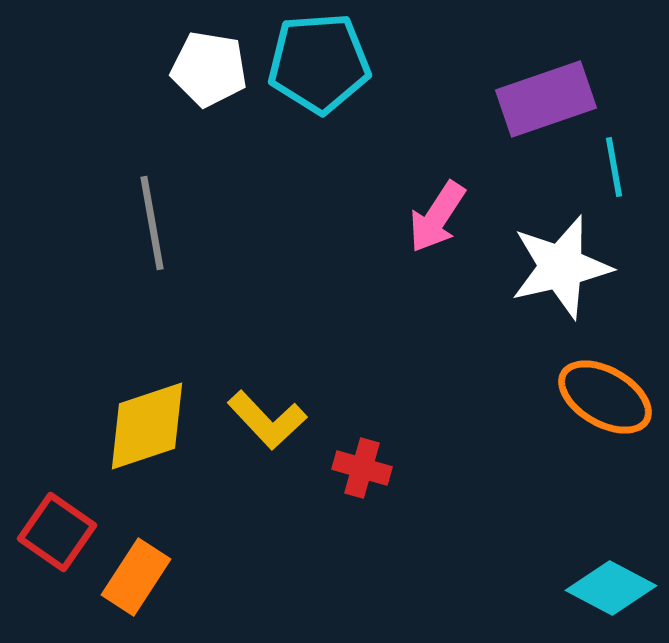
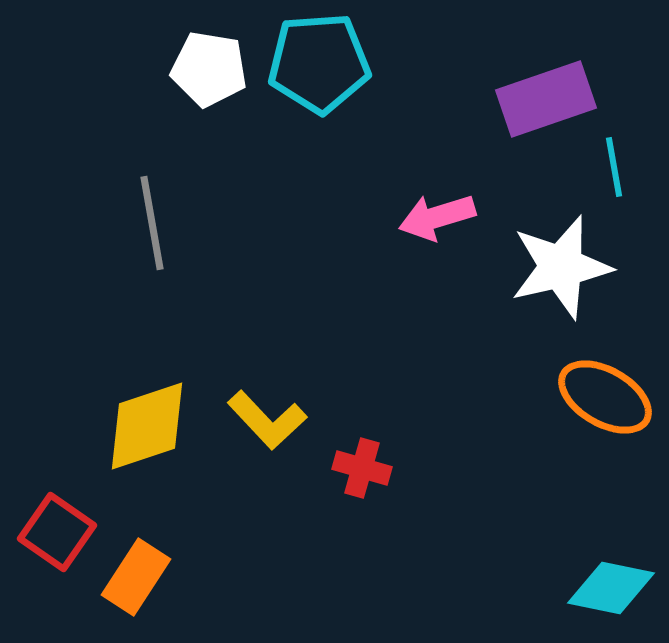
pink arrow: rotated 40 degrees clockwise
cyan diamond: rotated 16 degrees counterclockwise
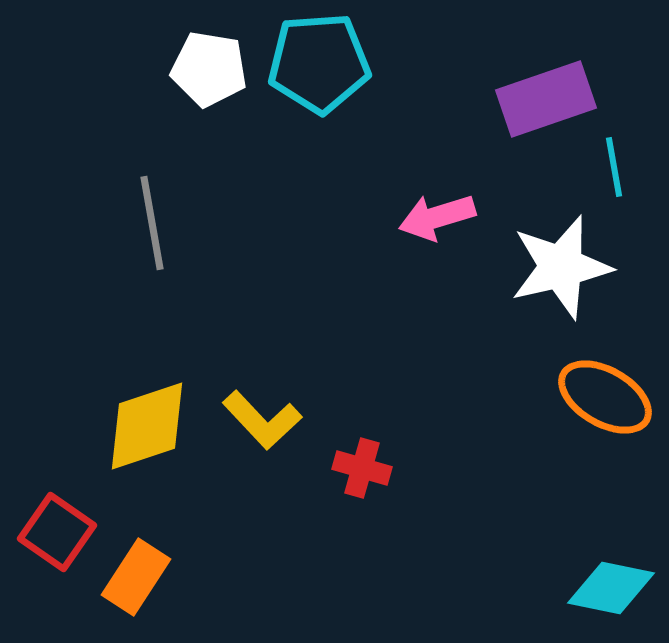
yellow L-shape: moved 5 px left
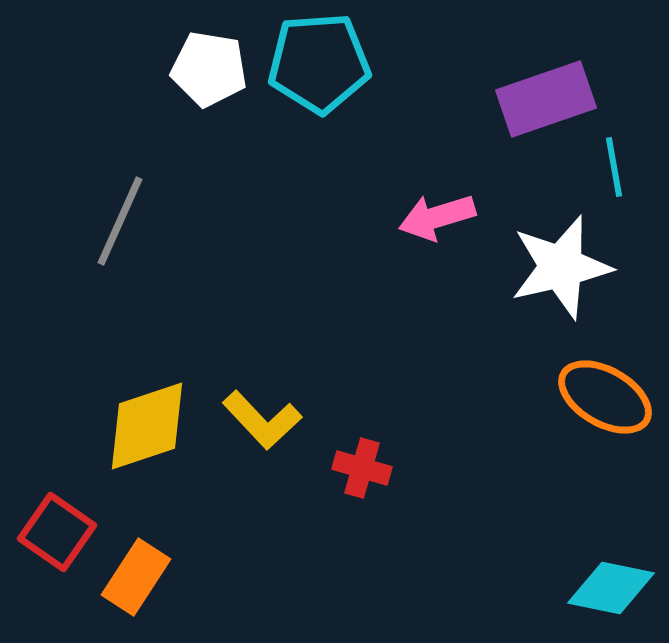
gray line: moved 32 px left, 2 px up; rotated 34 degrees clockwise
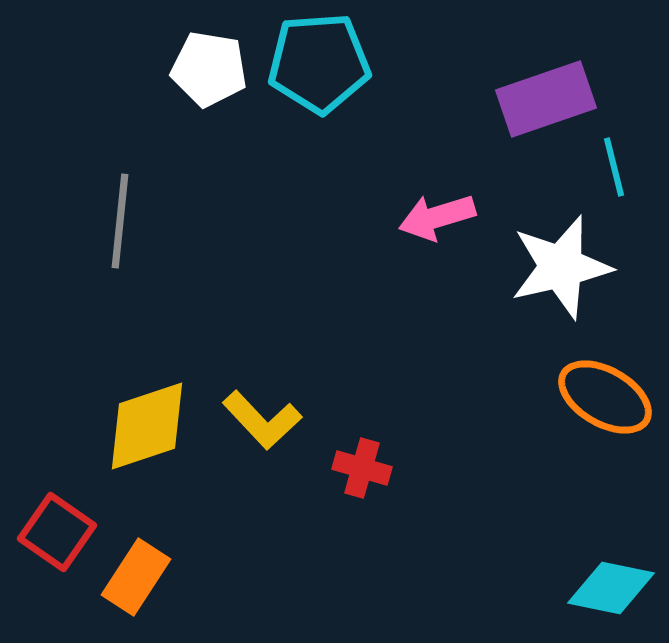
cyan line: rotated 4 degrees counterclockwise
gray line: rotated 18 degrees counterclockwise
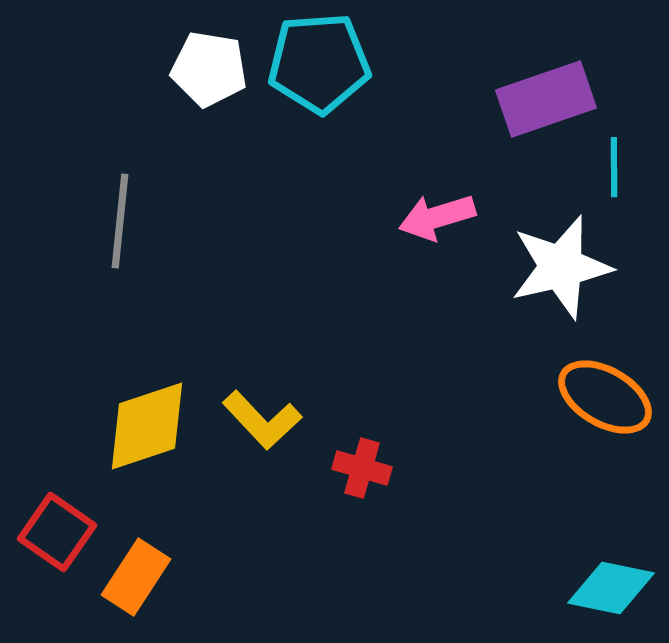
cyan line: rotated 14 degrees clockwise
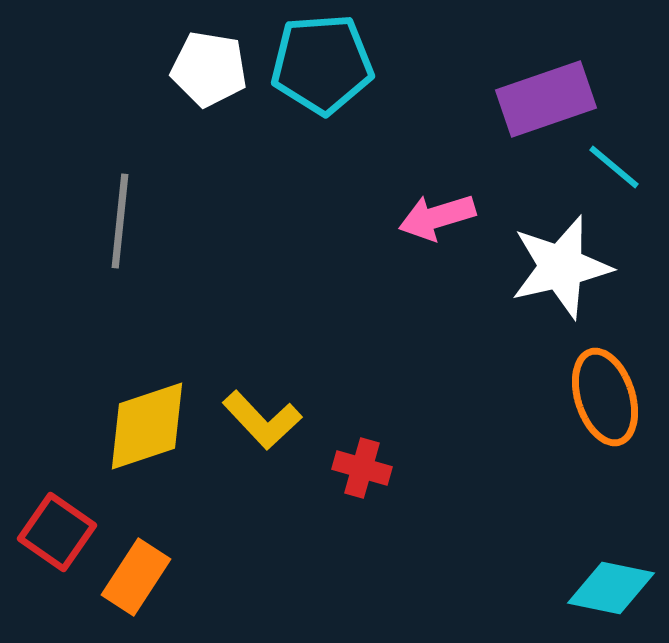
cyan pentagon: moved 3 px right, 1 px down
cyan line: rotated 50 degrees counterclockwise
orange ellipse: rotated 42 degrees clockwise
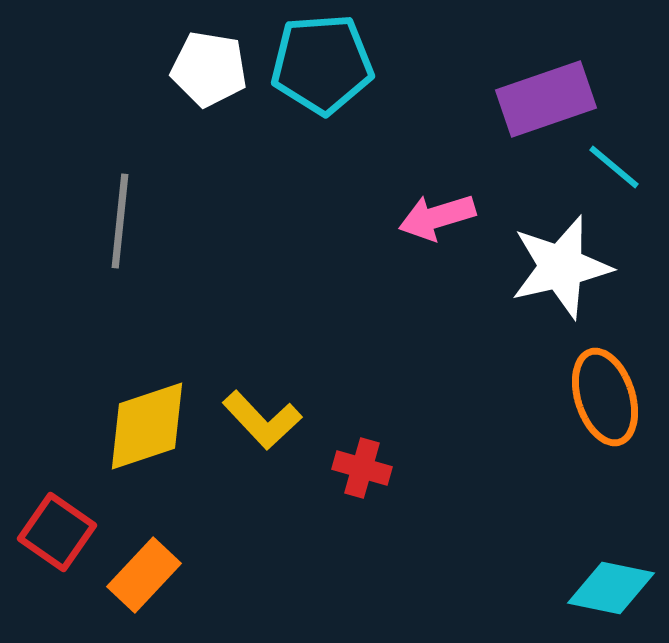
orange rectangle: moved 8 px right, 2 px up; rotated 10 degrees clockwise
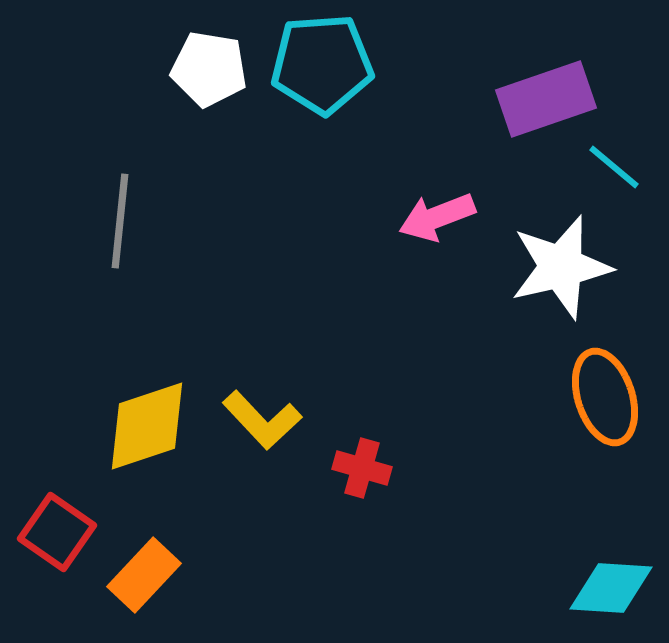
pink arrow: rotated 4 degrees counterclockwise
cyan diamond: rotated 8 degrees counterclockwise
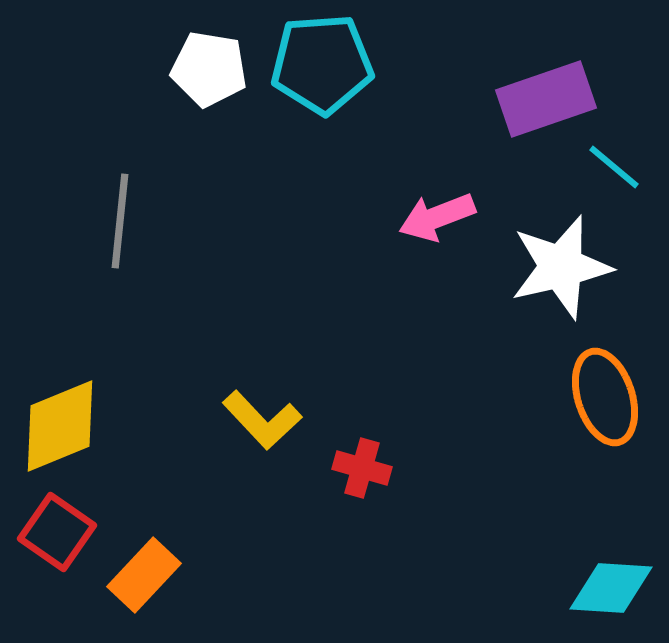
yellow diamond: moved 87 px left; rotated 4 degrees counterclockwise
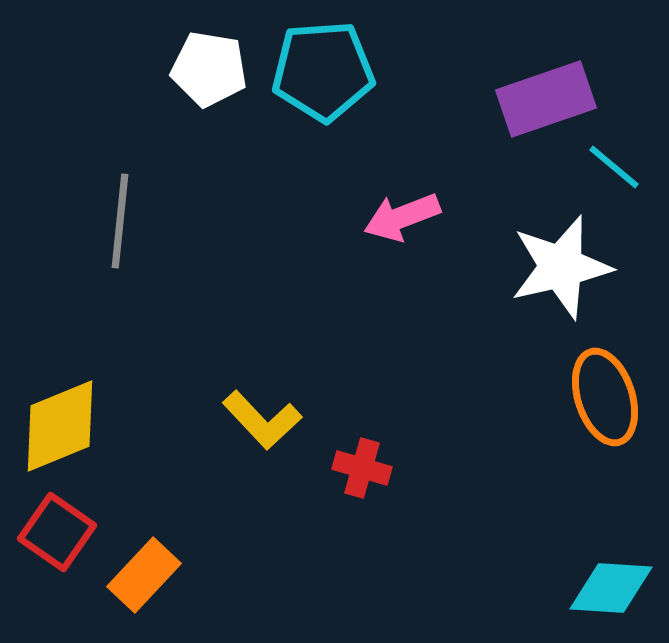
cyan pentagon: moved 1 px right, 7 px down
pink arrow: moved 35 px left
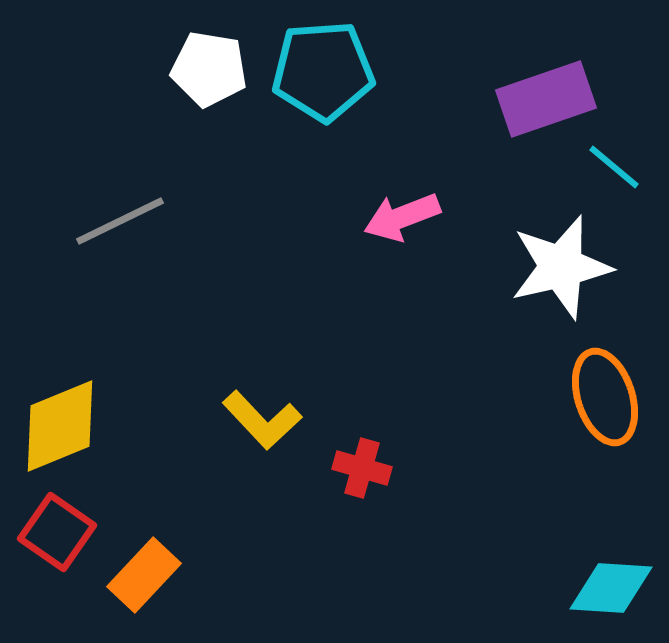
gray line: rotated 58 degrees clockwise
